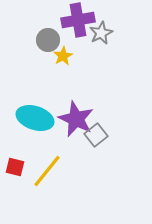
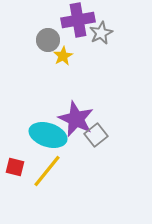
cyan ellipse: moved 13 px right, 17 px down
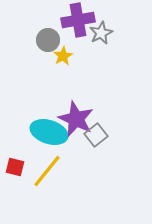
cyan ellipse: moved 1 px right, 3 px up
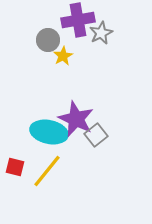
cyan ellipse: rotated 6 degrees counterclockwise
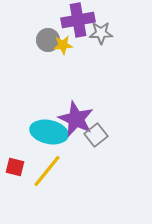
gray star: rotated 25 degrees clockwise
yellow star: moved 11 px up; rotated 24 degrees clockwise
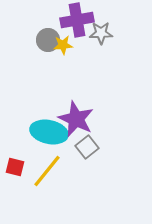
purple cross: moved 1 px left
gray square: moved 9 px left, 12 px down
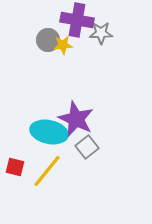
purple cross: rotated 20 degrees clockwise
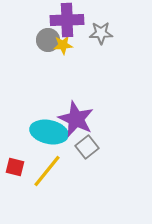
purple cross: moved 10 px left; rotated 12 degrees counterclockwise
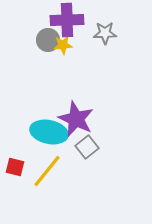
gray star: moved 4 px right
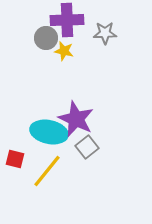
gray circle: moved 2 px left, 2 px up
yellow star: moved 1 px right, 6 px down; rotated 18 degrees clockwise
red square: moved 8 px up
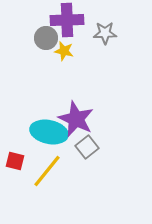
red square: moved 2 px down
